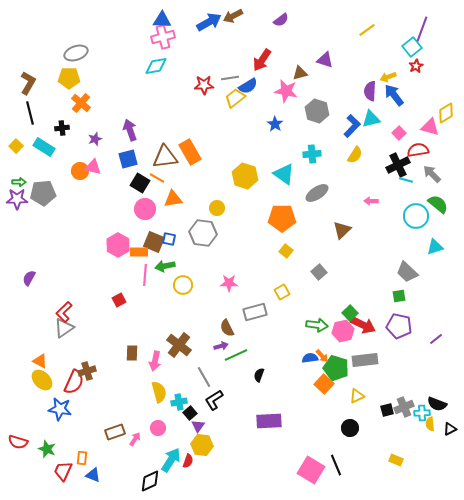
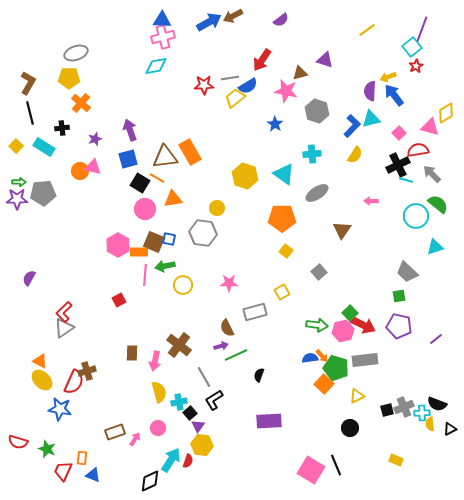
brown triangle at (342, 230): rotated 12 degrees counterclockwise
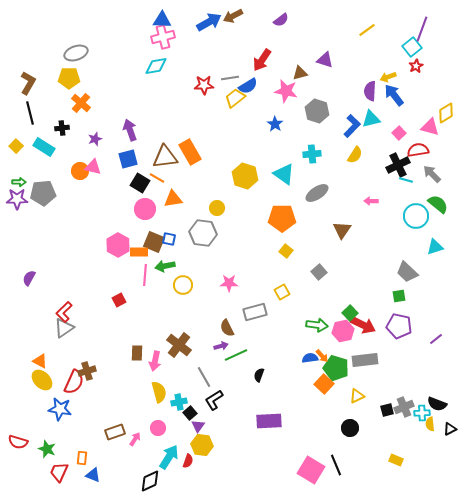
brown rectangle at (132, 353): moved 5 px right
cyan arrow at (171, 460): moved 2 px left, 3 px up
red trapezoid at (63, 471): moved 4 px left, 1 px down
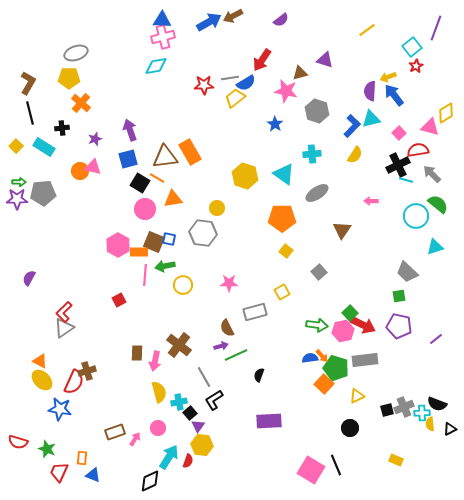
purple line at (422, 29): moved 14 px right, 1 px up
blue semicircle at (248, 86): moved 2 px left, 3 px up
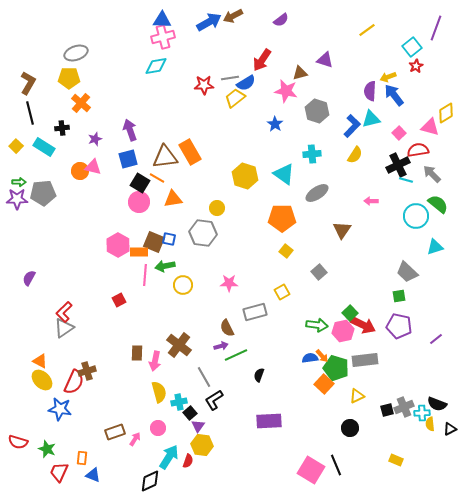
pink circle at (145, 209): moved 6 px left, 7 px up
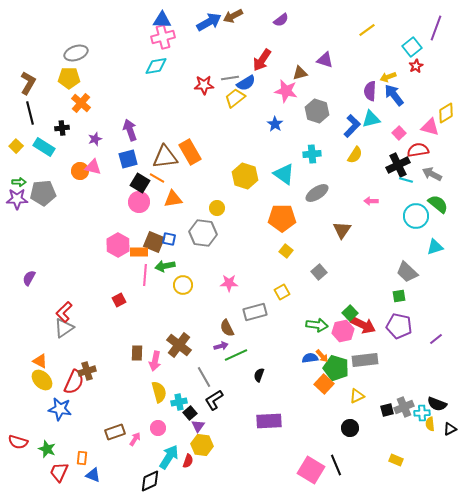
gray arrow at (432, 174): rotated 18 degrees counterclockwise
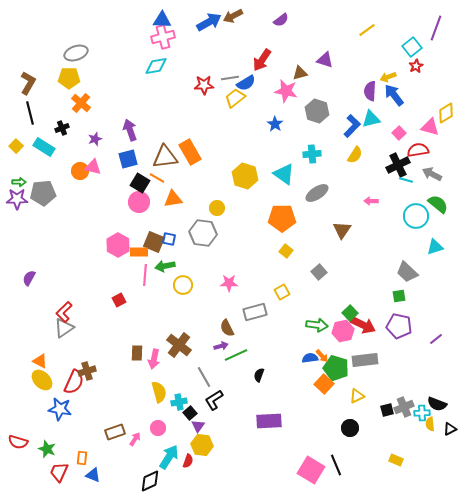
black cross at (62, 128): rotated 16 degrees counterclockwise
pink arrow at (155, 361): moved 1 px left, 2 px up
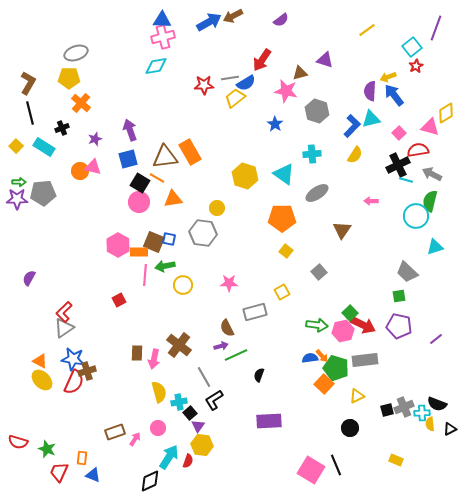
green semicircle at (438, 204): moved 8 px left, 3 px up; rotated 115 degrees counterclockwise
blue star at (60, 409): moved 13 px right, 50 px up
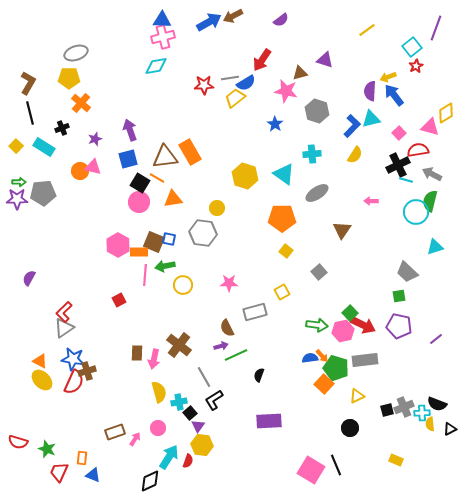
cyan circle at (416, 216): moved 4 px up
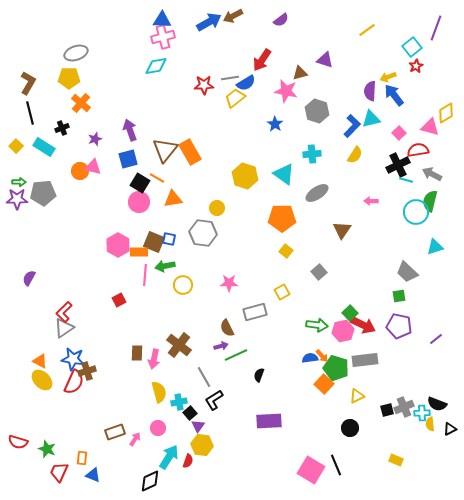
brown triangle at (165, 157): moved 7 px up; rotated 44 degrees counterclockwise
